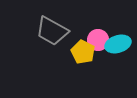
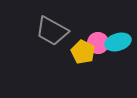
pink circle: moved 3 px down
cyan ellipse: moved 2 px up
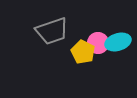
gray trapezoid: rotated 48 degrees counterclockwise
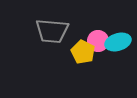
gray trapezoid: rotated 24 degrees clockwise
pink circle: moved 2 px up
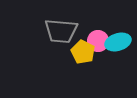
gray trapezoid: moved 9 px right
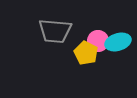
gray trapezoid: moved 6 px left
yellow pentagon: moved 3 px right, 1 px down
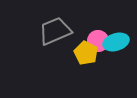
gray trapezoid: rotated 152 degrees clockwise
cyan ellipse: moved 2 px left
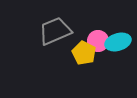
cyan ellipse: moved 2 px right
yellow pentagon: moved 2 px left
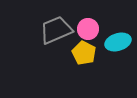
gray trapezoid: moved 1 px right, 1 px up
pink circle: moved 10 px left, 12 px up
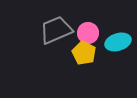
pink circle: moved 4 px down
